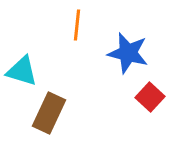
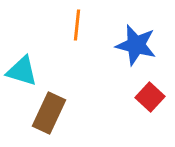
blue star: moved 8 px right, 8 px up
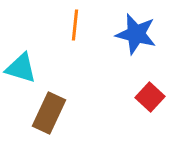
orange line: moved 2 px left
blue star: moved 11 px up
cyan triangle: moved 1 px left, 3 px up
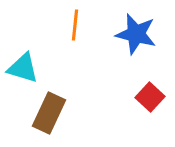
cyan triangle: moved 2 px right
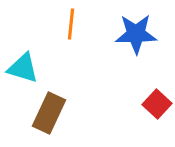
orange line: moved 4 px left, 1 px up
blue star: rotated 15 degrees counterclockwise
red square: moved 7 px right, 7 px down
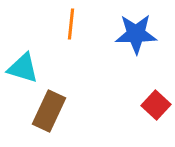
red square: moved 1 px left, 1 px down
brown rectangle: moved 2 px up
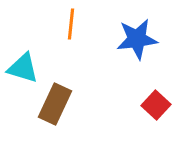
blue star: moved 1 px right, 5 px down; rotated 6 degrees counterclockwise
brown rectangle: moved 6 px right, 7 px up
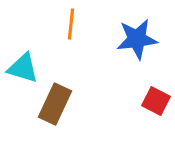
red square: moved 4 px up; rotated 16 degrees counterclockwise
